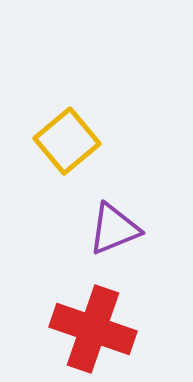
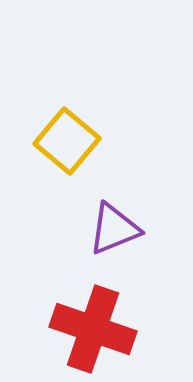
yellow square: rotated 10 degrees counterclockwise
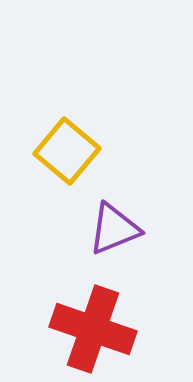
yellow square: moved 10 px down
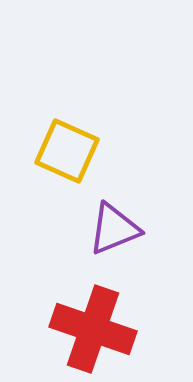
yellow square: rotated 16 degrees counterclockwise
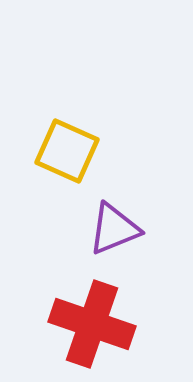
red cross: moved 1 px left, 5 px up
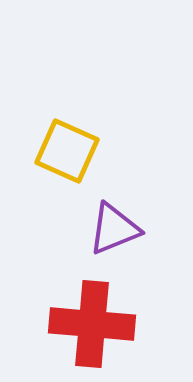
red cross: rotated 14 degrees counterclockwise
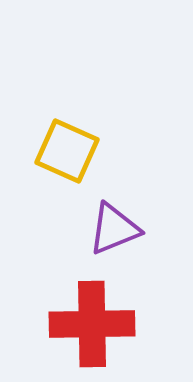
red cross: rotated 6 degrees counterclockwise
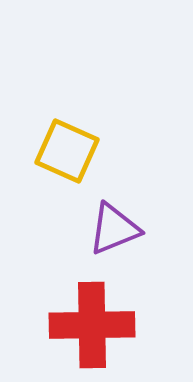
red cross: moved 1 px down
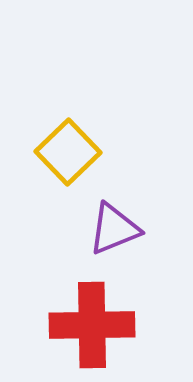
yellow square: moved 1 px right, 1 px down; rotated 22 degrees clockwise
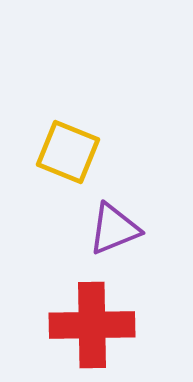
yellow square: rotated 24 degrees counterclockwise
